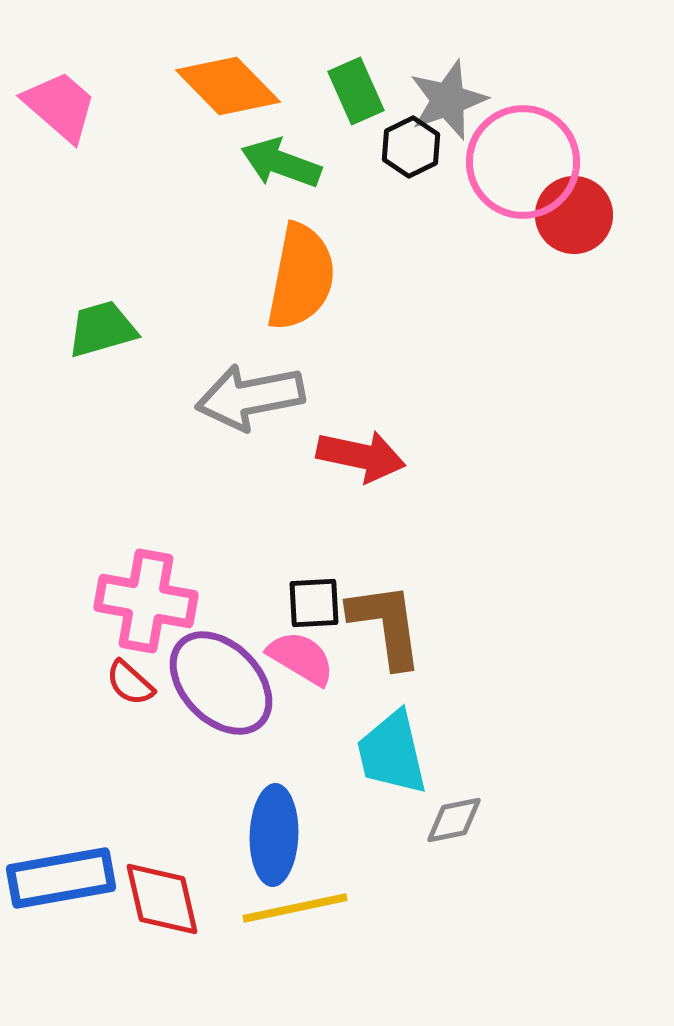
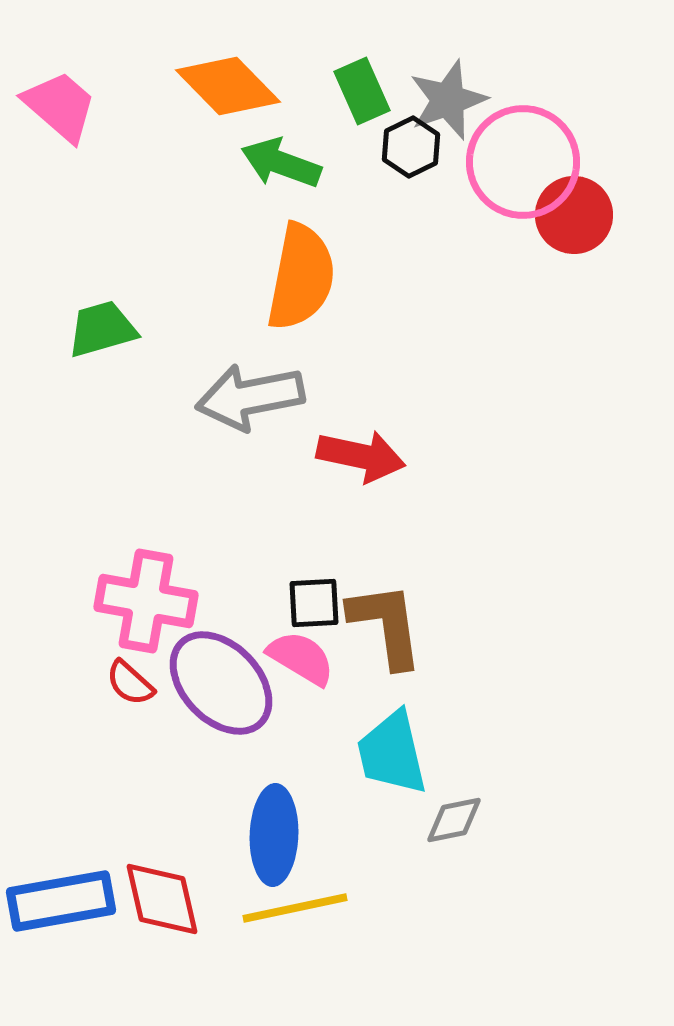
green rectangle: moved 6 px right
blue rectangle: moved 23 px down
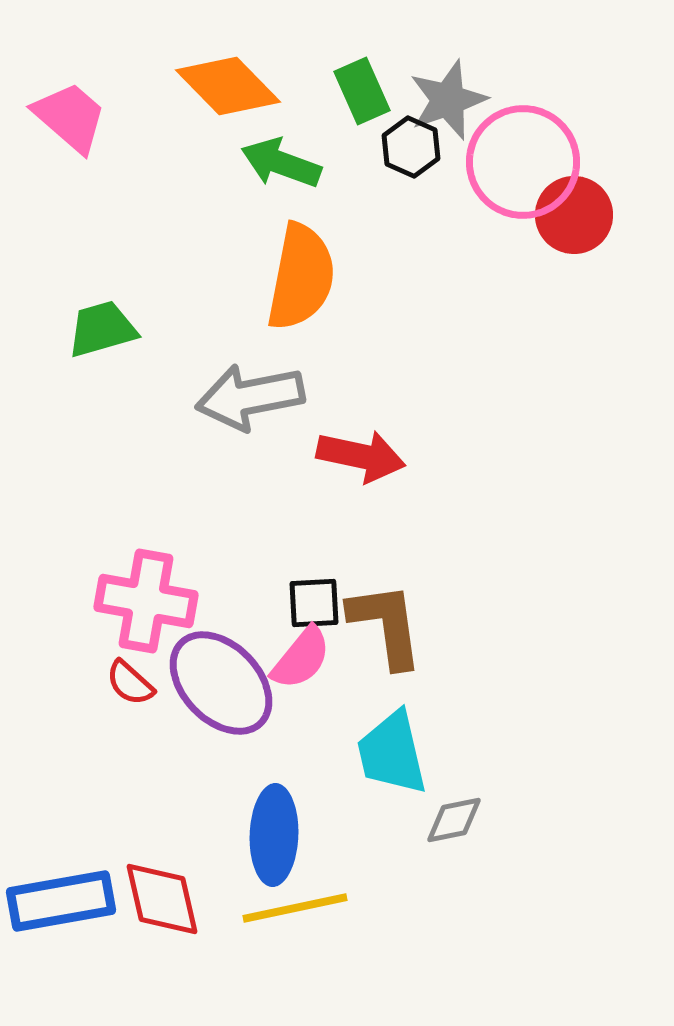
pink trapezoid: moved 10 px right, 11 px down
black hexagon: rotated 10 degrees counterclockwise
pink semicircle: rotated 98 degrees clockwise
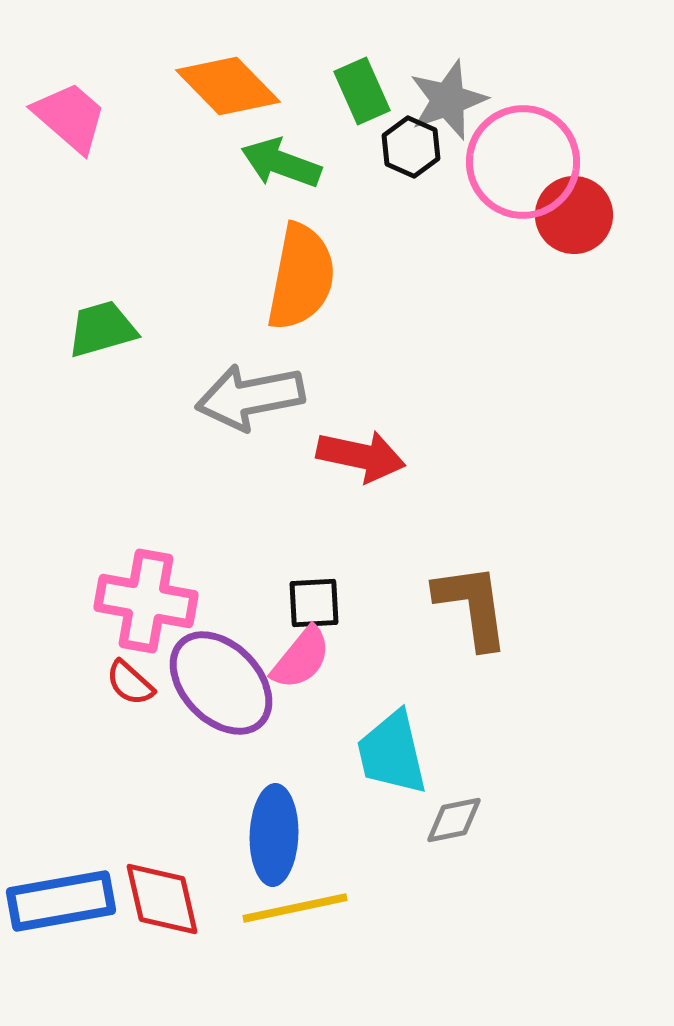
brown L-shape: moved 86 px right, 19 px up
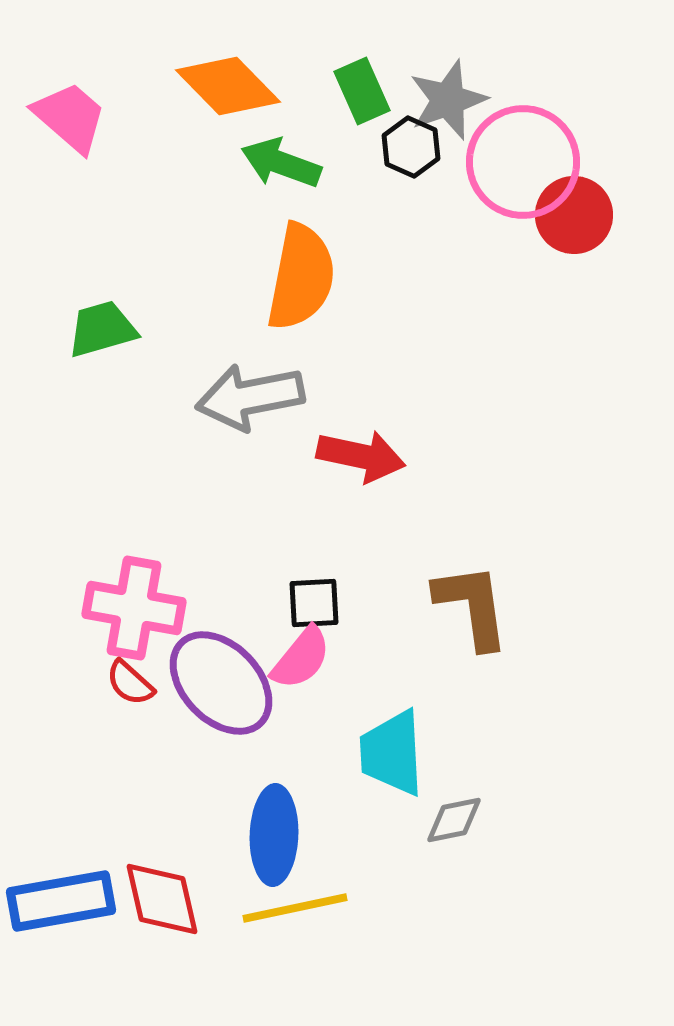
pink cross: moved 12 px left, 7 px down
cyan trapezoid: rotated 10 degrees clockwise
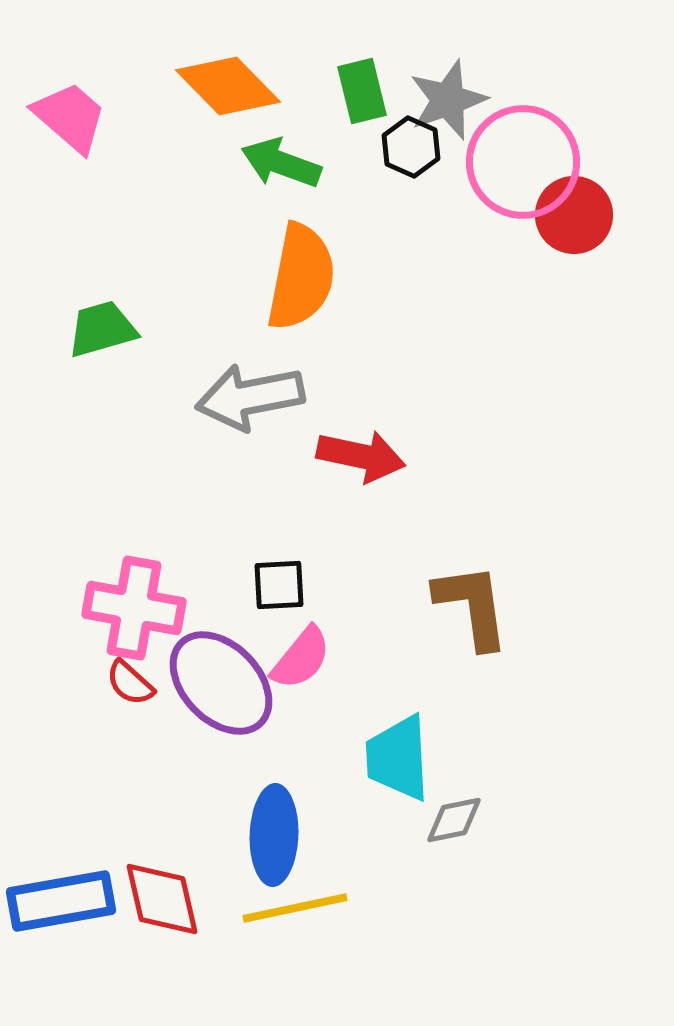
green rectangle: rotated 10 degrees clockwise
black square: moved 35 px left, 18 px up
cyan trapezoid: moved 6 px right, 5 px down
